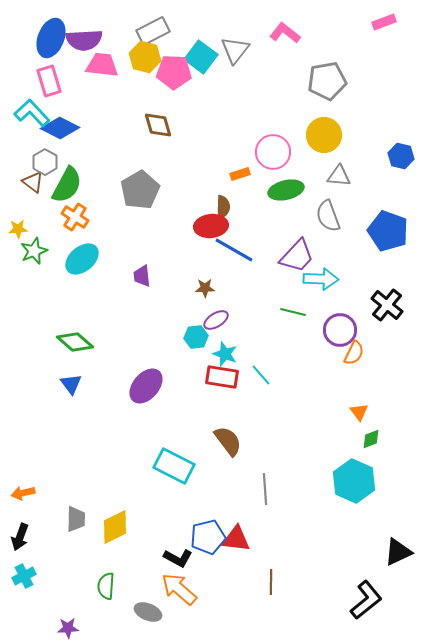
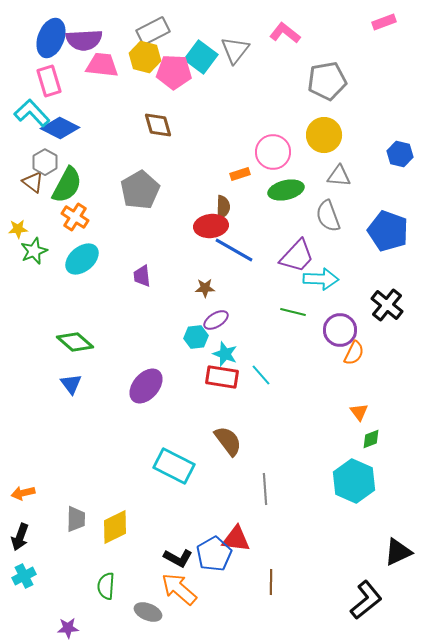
blue hexagon at (401, 156): moved 1 px left, 2 px up
blue pentagon at (208, 537): moved 6 px right, 17 px down; rotated 16 degrees counterclockwise
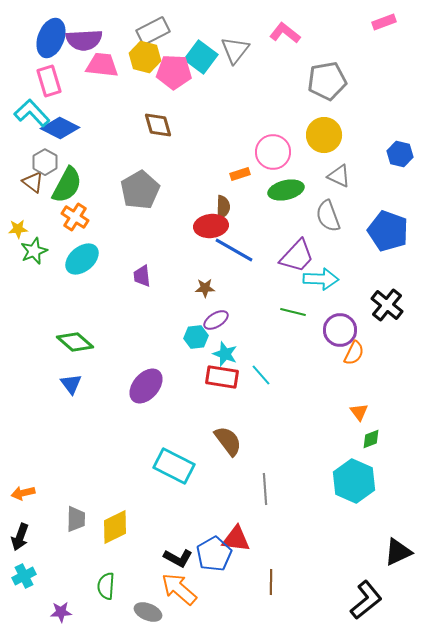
gray triangle at (339, 176): rotated 20 degrees clockwise
purple star at (68, 628): moved 7 px left, 16 px up
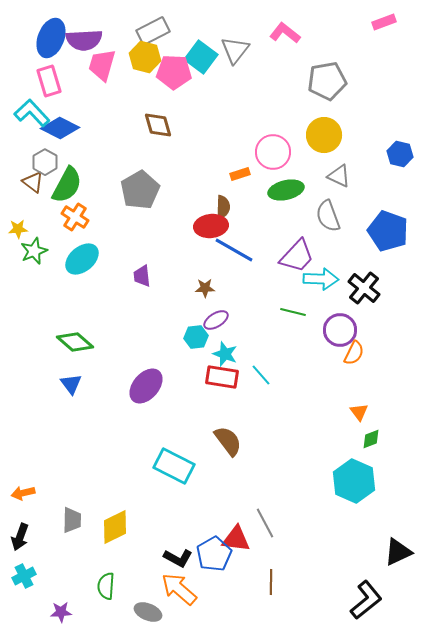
pink trapezoid at (102, 65): rotated 80 degrees counterclockwise
black cross at (387, 305): moved 23 px left, 17 px up
gray line at (265, 489): moved 34 px down; rotated 24 degrees counterclockwise
gray trapezoid at (76, 519): moved 4 px left, 1 px down
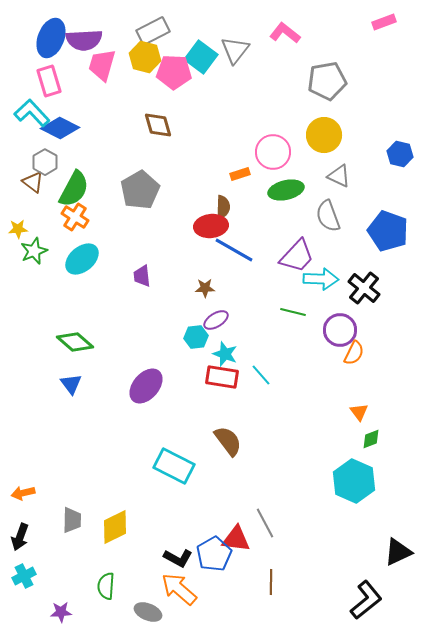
green semicircle at (67, 185): moved 7 px right, 4 px down
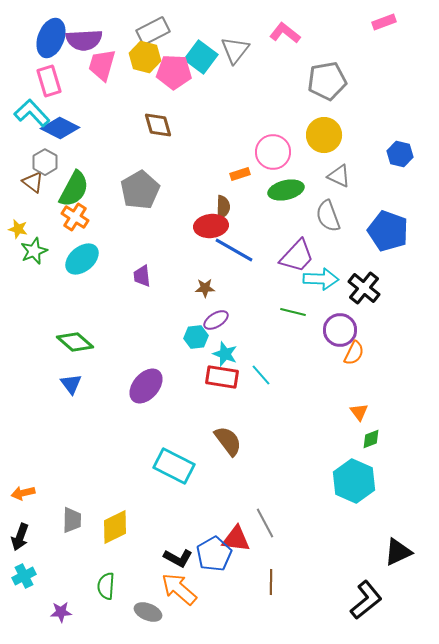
yellow star at (18, 229): rotated 18 degrees clockwise
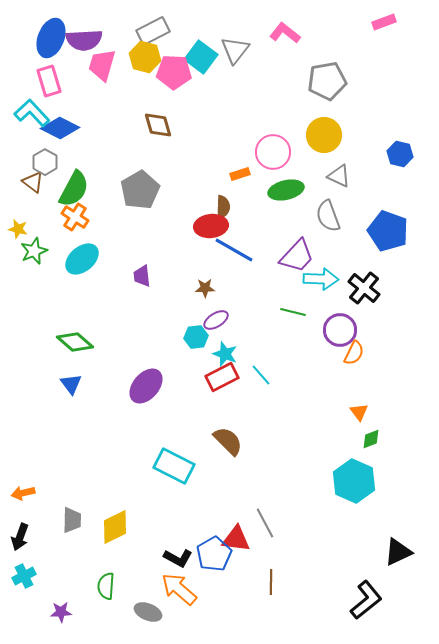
red rectangle at (222, 377): rotated 36 degrees counterclockwise
brown semicircle at (228, 441): rotated 8 degrees counterclockwise
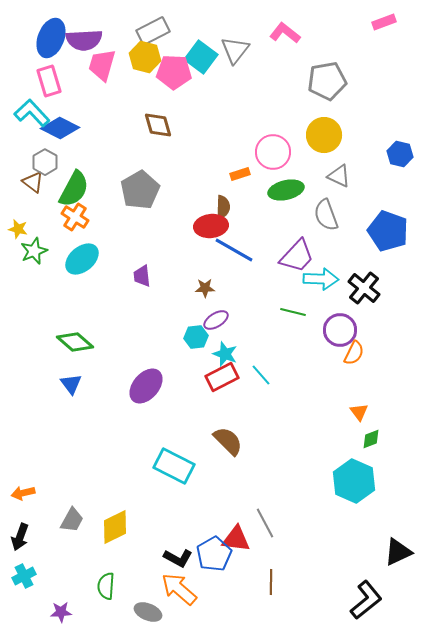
gray semicircle at (328, 216): moved 2 px left, 1 px up
gray trapezoid at (72, 520): rotated 28 degrees clockwise
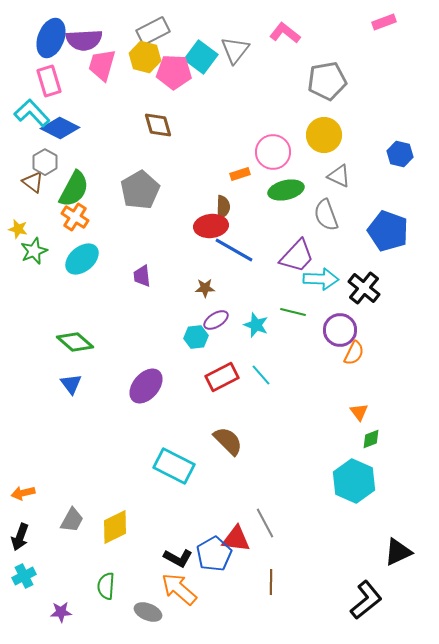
cyan star at (225, 354): moved 31 px right, 29 px up
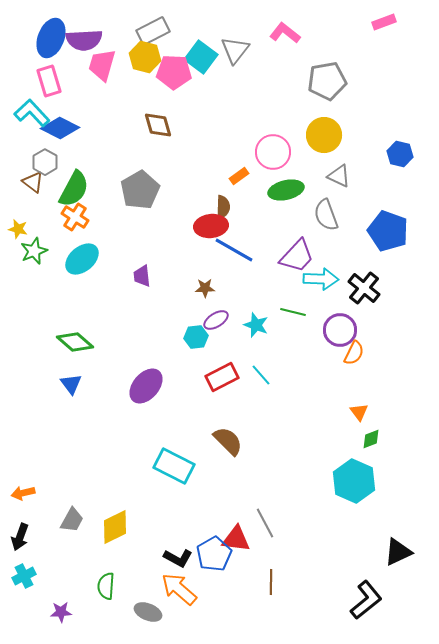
orange rectangle at (240, 174): moved 1 px left, 2 px down; rotated 18 degrees counterclockwise
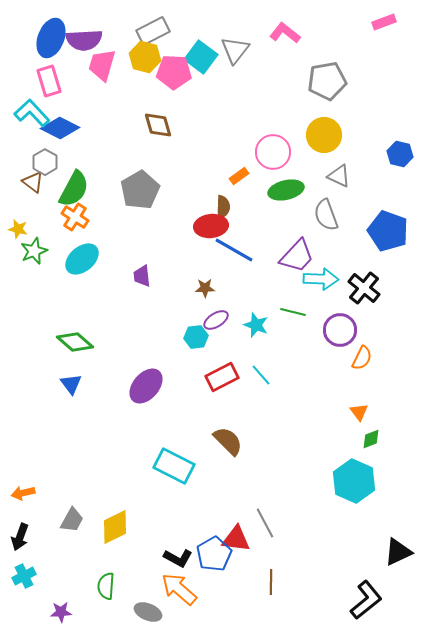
orange semicircle at (354, 353): moved 8 px right, 5 px down
